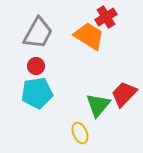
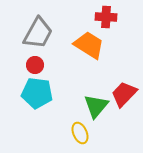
red cross: rotated 35 degrees clockwise
orange trapezoid: moved 9 px down
red circle: moved 1 px left, 1 px up
cyan pentagon: rotated 16 degrees clockwise
green triangle: moved 2 px left, 1 px down
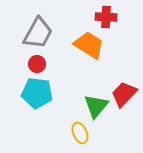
red circle: moved 2 px right, 1 px up
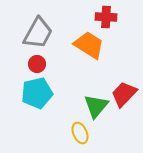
cyan pentagon: rotated 20 degrees counterclockwise
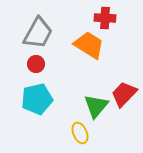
red cross: moved 1 px left, 1 px down
red circle: moved 1 px left
cyan pentagon: moved 6 px down
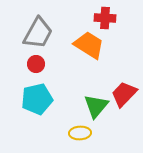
yellow ellipse: rotated 70 degrees counterclockwise
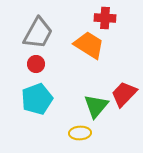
cyan pentagon: rotated 8 degrees counterclockwise
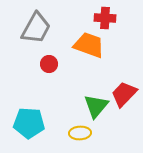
gray trapezoid: moved 2 px left, 5 px up
orange trapezoid: rotated 12 degrees counterclockwise
red circle: moved 13 px right
cyan pentagon: moved 8 px left, 24 px down; rotated 24 degrees clockwise
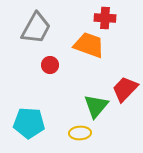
red circle: moved 1 px right, 1 px down
red trapezoid: moved 1 px right, 5 px up
